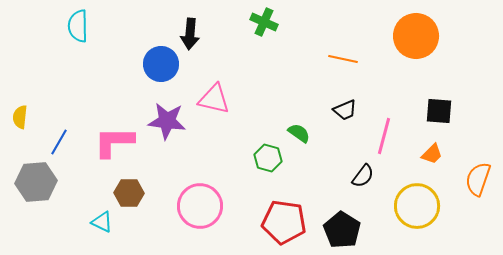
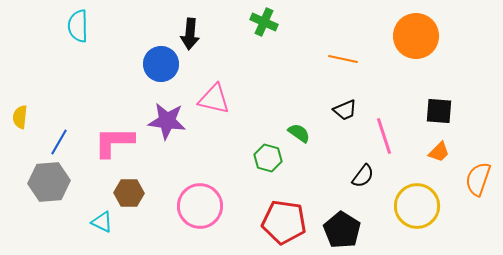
pink line: rotated 33 degrees counterclockwise
orange trapezoid: moved 7 px right, 2 px up
gray hexagon: moved 13 px right
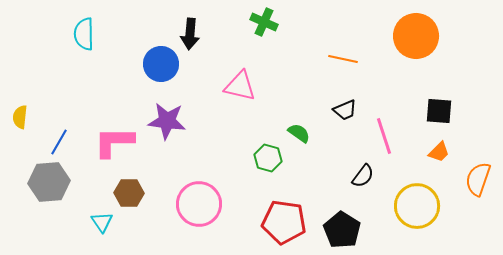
cyan semicircle: moved 6 px right, 8 px down
pink triangle: moved 26 px right, 13 px up
pink circle: moved 1 px left, 2 px up
cyan triangle: rotated 30 degrees clockwise
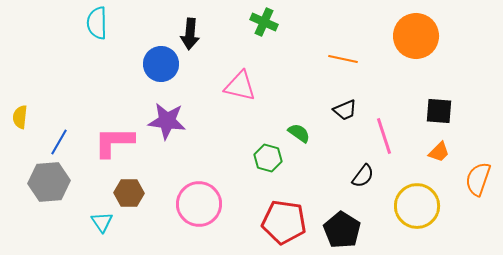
cyan semicircle: moved 13 px right, 11 px up
